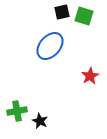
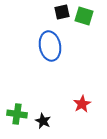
blue ellipse: rotated 52 degrees counterclockwise
red star: moved 8 px left, 28 px down
green cross: moved 3 px down; rotated 18 degrees clockwise
black star: moved 3 px right
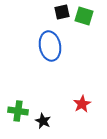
green cross: moved 1 px right, 3 px up
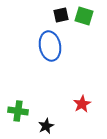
black square: moved 1 px left, 3 px down
black star: moved 3 px right, 5 px down; rotated 21 degrees clockwise
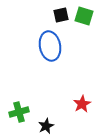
green cross: moved 1 px right, 1 px down; rotated 24 degrees counterclockwise
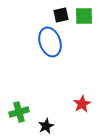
green square: rotated 18 degrees counterclockwise
blue ellipse: moved 4 px up; rotated 8 degrees counterclockwise
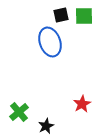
green cross: rotated 24 degrees counterclockwise
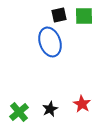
black square: moved 2 px left
red star: rotated 12 degrees counterclockwise
black star: moved 4 px right, 17 px up
